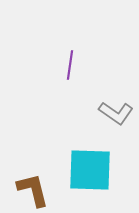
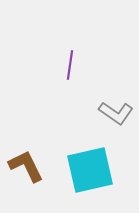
cyan square: rotated 15 degrees counterclockwise
brown L-shape: moved 7 px left, 24 px up; rotated 12 degrees counterclockwise
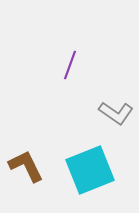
purple line: rotated 12 degrees clockwise
cyan square: rotated 9 degrees counterclockwise
